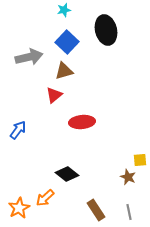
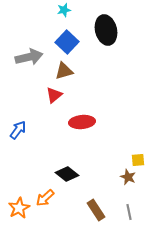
yellow square: moved 2 px left
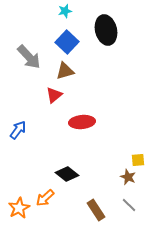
cyan star: moved 1 px right, 1 px down
gray arrow: rotated 60 degrees clockwise
brown triangle: moved 1 px right
gray line: moved 7 px up; rotated 35 degrees counterclockwise
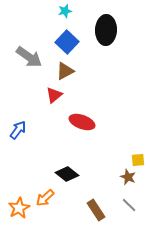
black ellipse: rotated 16 degrees clockwise
gray arrow: rotated 12 degrees counterclockwise
brown triangle: rotated 12 degrees counterclockwise
red ellipse: rotated 25 degrees clockwise
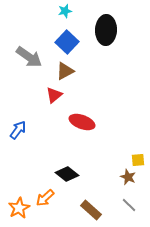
brown rectangle: moved 5 px left; rotated 15 degrees counterclockwise
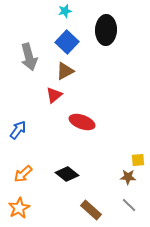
gray arrow: rotated 40 degrees clockwise
brown star: rotated 21 degrees counterclockwise
orange arrow: moved 22 px left, 24 px up
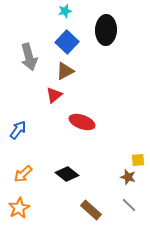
brown star: rotated 14 degrees clockwise
